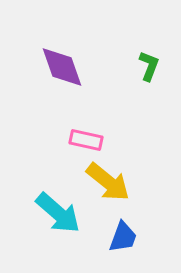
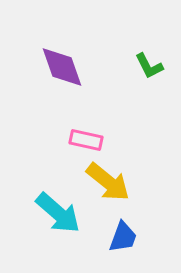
green L-shape: rotated 132 degrees clockwise
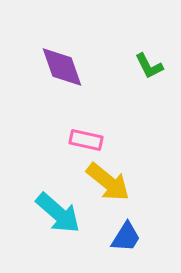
blue trapezoid: moved 3 px right; rotated 12 degrees clockwise
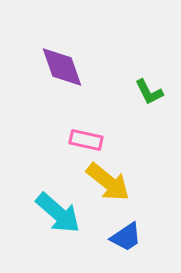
green L-shape: moved 26 px down
blue trapezoid: rotated 24 degrees clockwise
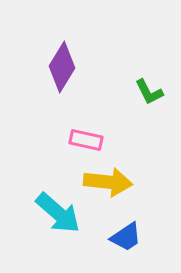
purple diamond: rotated 51 degrees clockwise
yellow arrow: rotated 33 degrees counterclockwise
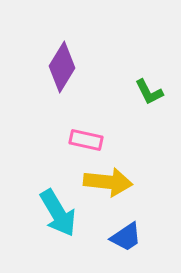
cyan arrow: rotated 18 degrees clockwise
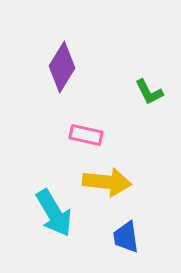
pink rectangle: moved 5 px up
yellow arrow: moved 1 px left
cyan arrow: moved 4 px left
blue trapezoid: rotated 116 degrees clockwise
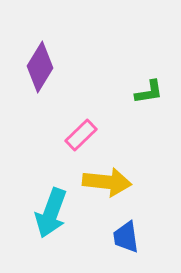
purple diamond: moved 22 px left
green L-shape: rotated 72 degrees counterclockwise
pink rectangle: moved 5 px left; rotated 56 degrees counterclockwise
cyan arrow: moved 3 px left; rotated 51 degrees clockwise
